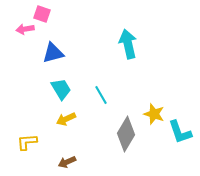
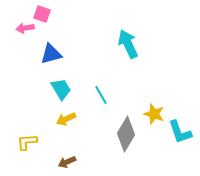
pink arrow: moved 1 px up
cyan arrow: rotated 12 degrees counterclockwise
blue triangle: moved 2 px left, 1 px down
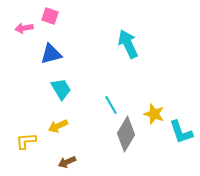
pink square: moved 8 px right, 2 px down
pink arrow: moved 1 px left
cyan line: moved 10 px right, 10 px down
yellow arrow: moved 8 px left, 7 px down
cyan L-shape: moved 1 px right
yellow L-shape: moved 1 px left, 1 px up
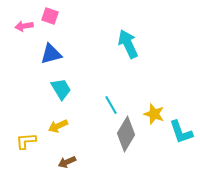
pink arrow: moved 2 px up
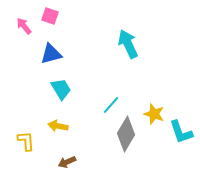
pink arrow: rotated 60 degrees clockwise
cyan line: rotated 72 degrees clockwise
yellow arrow: rotated 36 degrees clockwise
yellow L-shape: rotated 90 degrees clockwise
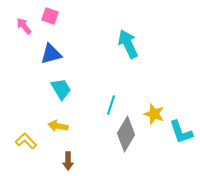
cyan line: rotated 24 degrees counterclockwise
yellow L-shape: rotated 40 degrees counterclockwise
brown arrow: moved 1 px right, 1 px up; rotated 66 degrees counterclockwise
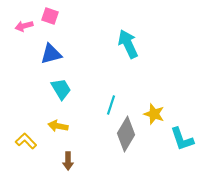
pink arrow: rotated 66 degrees counterclockwise
cyan L-shape: moved 1 px right, 7 px down
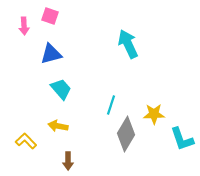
pink arrow: rotated 78 degrees counterclockwise
cyan trapezoid: rotated 10 degrees counterclockwise
yellow star: rotated 20 degrees counterclockwise
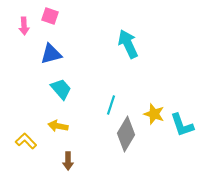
yellow star: rotated 20 degrees clockwise
cyan L-shape: moved 14 px up
